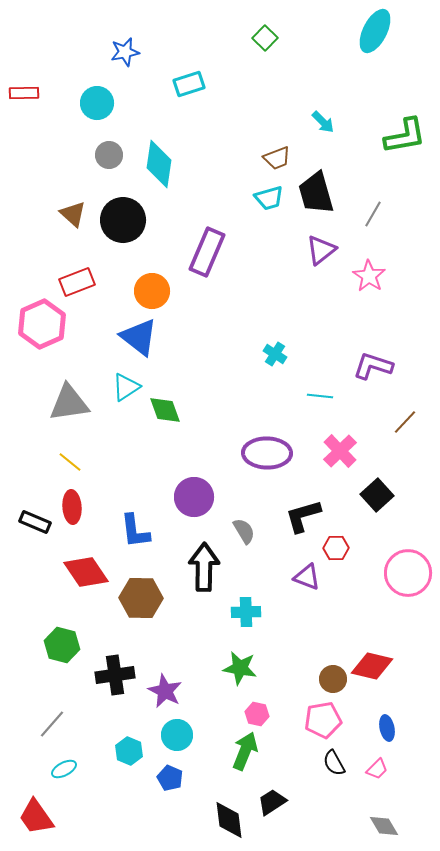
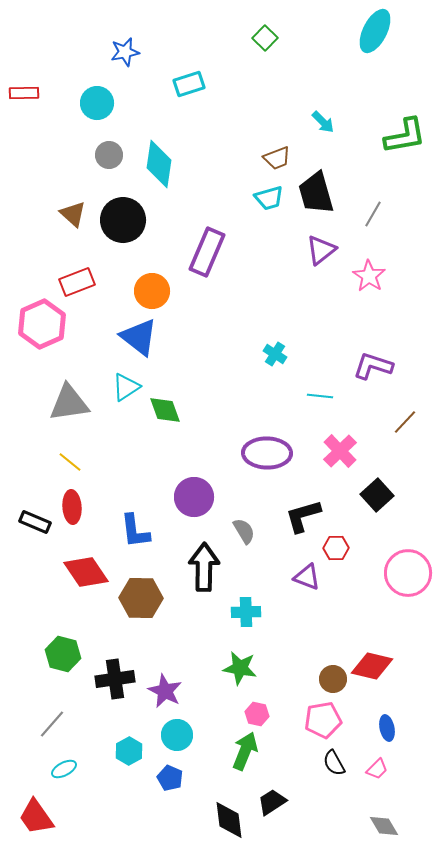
green hexagon at (62, 645): moved 1 px right, 9 px down
black cross at (115, 675): moved 4 px down
cyan hexagon at (129, 751): rotated 8 degrees clockwise
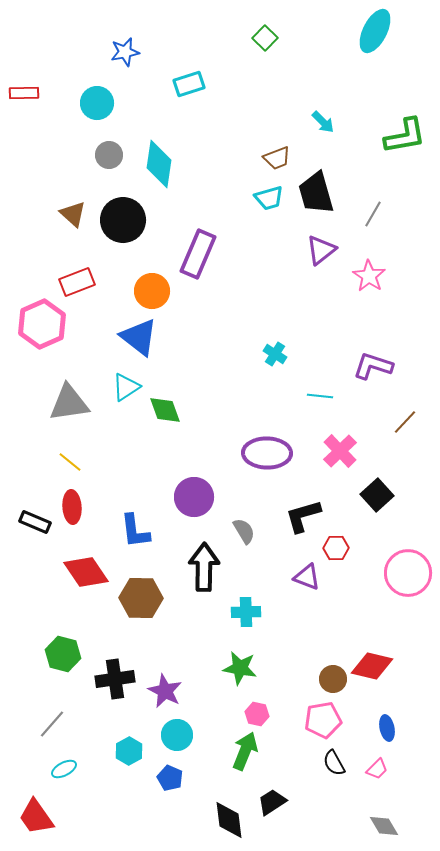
purple rectangle at (207, 252): moved 9 px left, 2 px down
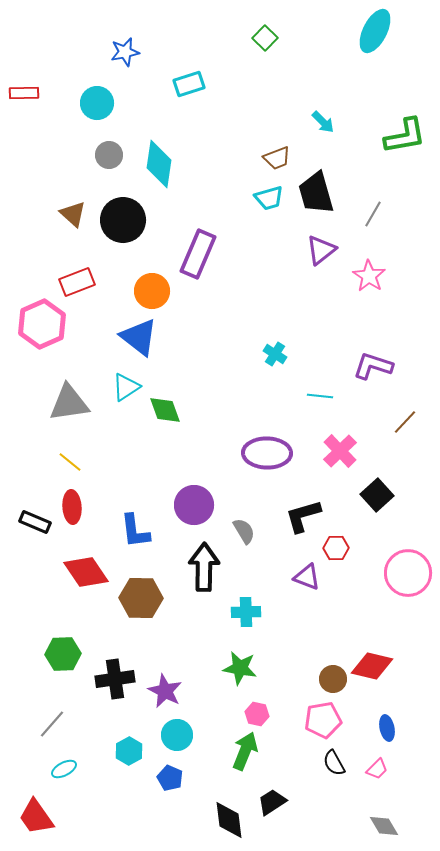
purple circle at (194, 497): moved 8 px down
green hexagon at (63, 654): rotated 16 degrees counterclockwise
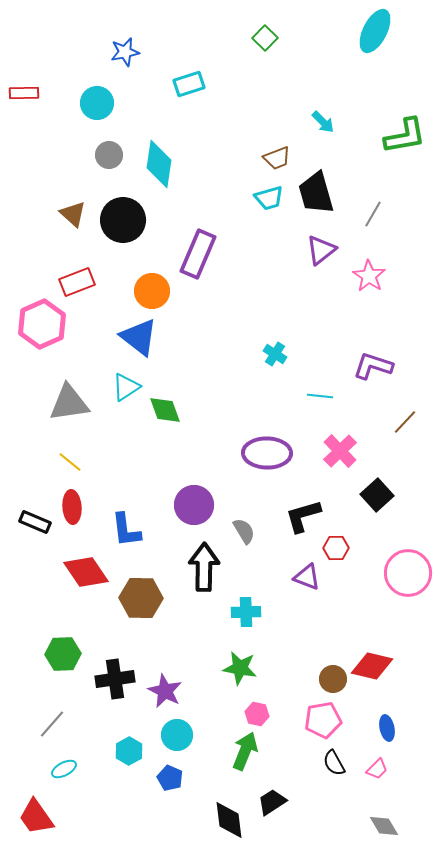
blue L-shape at (135, 531): moved 9 px left, 1 px up
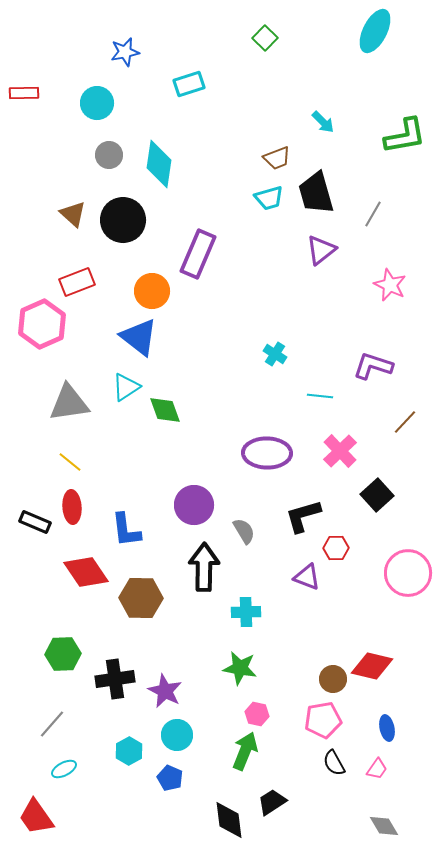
pink star at (369, 276): moved 21 px right, 9 px down; rotated 8 degrees counterclockwise
pink trapezoid at (377, 769): rotated 10 degrees counterclockwise
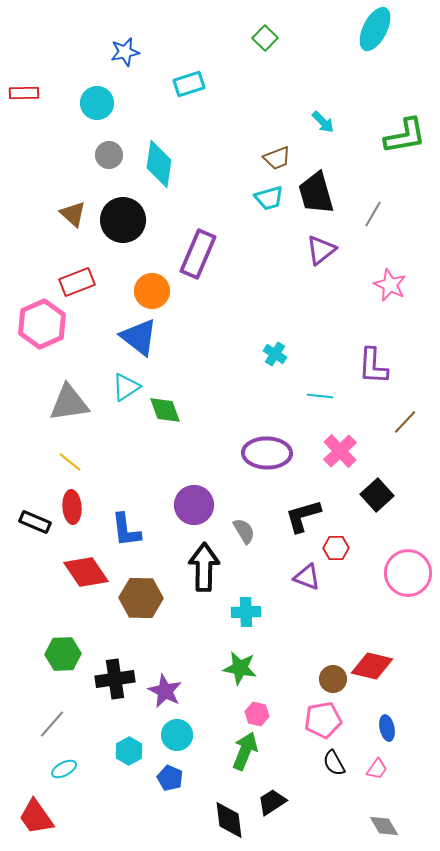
cyan ellipse at (375, 31): moved 2 px up
purple L-shape at (373, 366): rotated 105 degrees counterclockwise
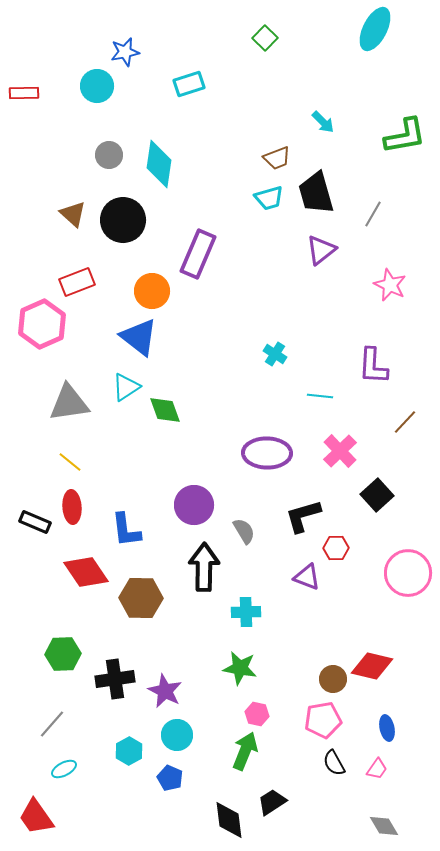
cyan circle at (97, 103): moved 17 px up
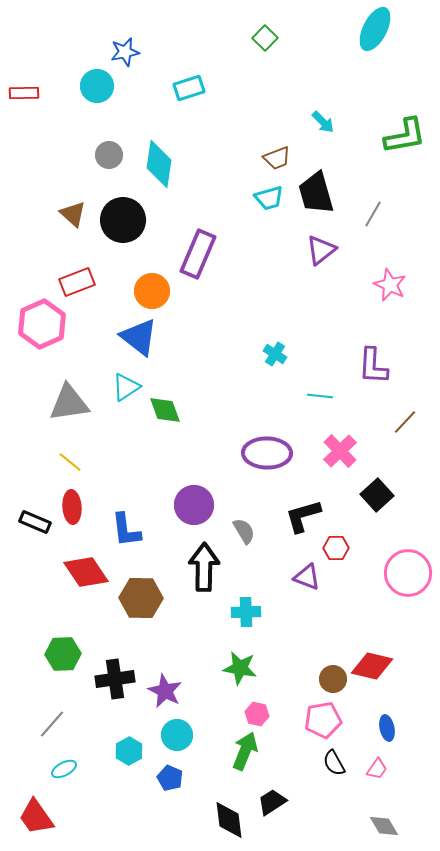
cyan rectangle at (189, 84): moved 4 px down
